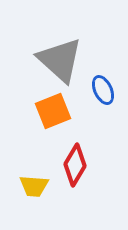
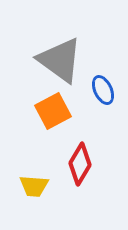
gray triangle: rotated 6 degrees counterclockwise
orange square: rotated 6 degrees counterclockwise
red diamond: moved 5 px right, 1 px up
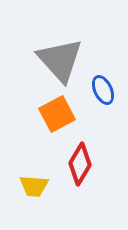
gray triangle: rotated 12 degrees clockwise
orange square: moved 4 px right, 3 px down
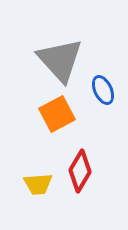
red diamond: moved 7 px down
yellow trapezoid: moved 4 px right, 2 px up; rotated 8 degrees counterclockwise
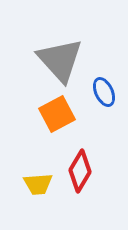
blue ellipse: moved 1 px right, 2 px down
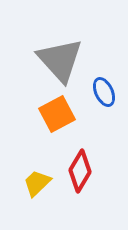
yellow trapezoid: moved 1 px left, 1 px up; rotated 140 degrees clockwise
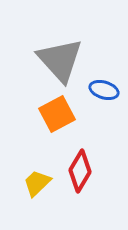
blue ellipse: moved 2 px up; rotated 48 degrees counterclockwise
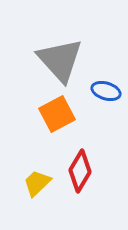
blue ellipse: moved 2 px right, 1 px down
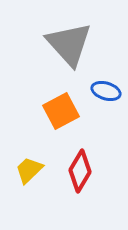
gray triangle: moved 9 px right, 16 px up
orange square: moved 4 px right, 3 px up
yellow trapezoid: moved 8 px left, 13 px up
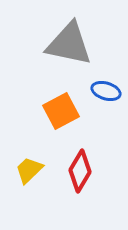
gray triangle: rotated 36 degrees counterclockwise
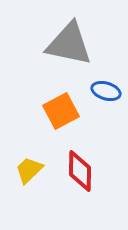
red diamond: rotated 30 degrees counterclockwise
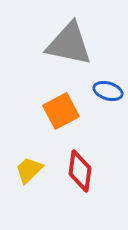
blue ellipse: moved 2 px right
red diamond: rotated 6 degrees clockwise
